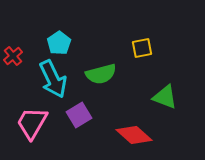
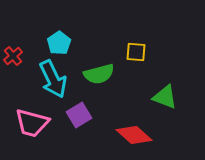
yellow square: moved 6 px left, 4 px down; rotated 15 degrees clockwise
green semicircle: moved 2 px left
pink trapezoid: rotated 105 degrees counterclockwise
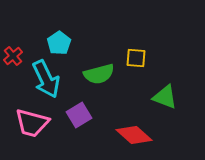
yellow square: moved 6 px down
cyan arrow: moved 7 px left
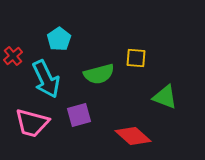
cyan pentagon: moved 4 px up
purple square: rotated 15 degrees clockwise
red diamond: moved 1 px left, 1 px down
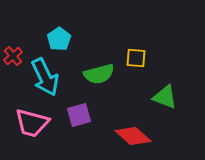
cyan arrow: moved 1 px left, 2 px up
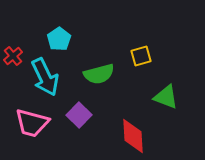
yellow square: moved 5 px right, 2 px up; rotated 20 degrees counterclockwise
green triangle: moved 1 px right
purple square: rotated 30 degrees counterclockwise
red diamond: rotated 45 degrees clockwise
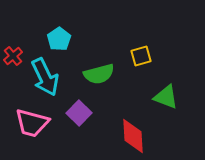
purple square: moved 2 px up
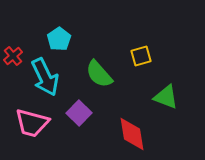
green semicircle: rotated 64 degrees clockwise
red diamond: moved 1 px left, 2 px up; rotated 6 degrees counterclockwise
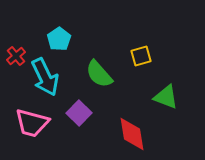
red cross: moved 3 px right
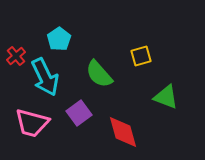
purple square: rotated 10 degrees clockwise
red diamond: moved 9 px left, 2 px up; rotated 6 degrees counterclockwise
